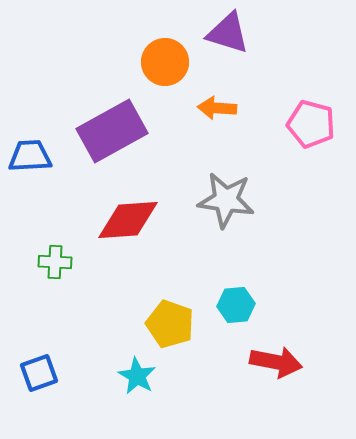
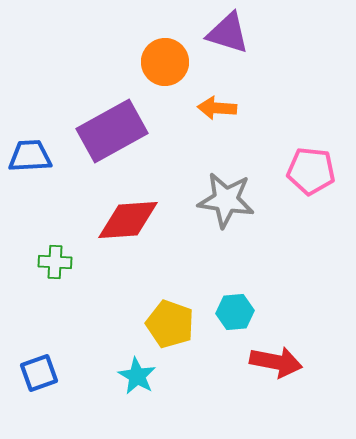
pink pentagon: moved 47 px down; rotated 9 degrees counterclockwise
cyan hexagon: moved 1 px left, 7 px down
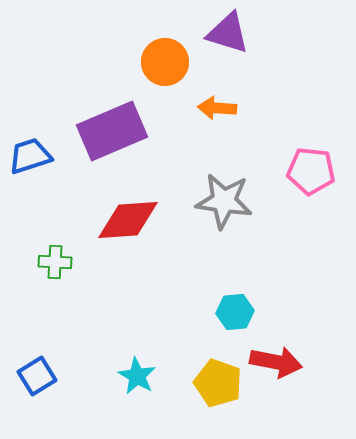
purple rectangle: rotated 6 degrees clockwise
blue trapezoid: rotated 15 degrees counterclockwise
gray star: moved 2 px left, 1 px down
yellow pentagon: moved 48 px right, 59 px down
blue square: moved 2 px left, 3 px down; rotated 12 degrees counterclockwise
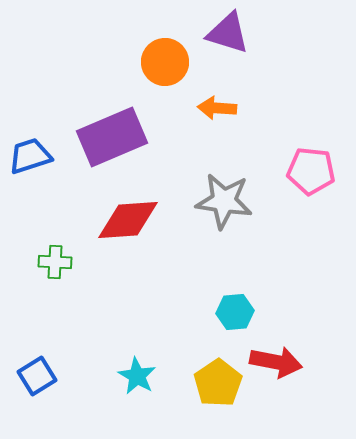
purple rectangle: moved 6 px down
yellow pentagon: rotated 18 degrees clockwise
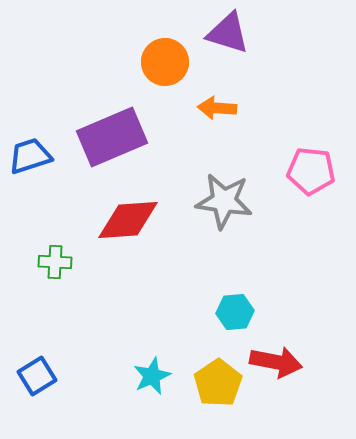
cyan star: moved 15 px right; rotated 18 degrees clockwise
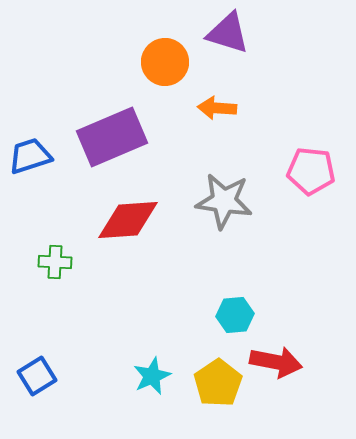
cyan hexagon: moved 3 px down
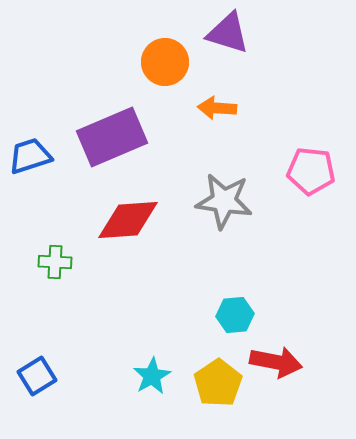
cyan star: rotated 6 degrees counterclockwise
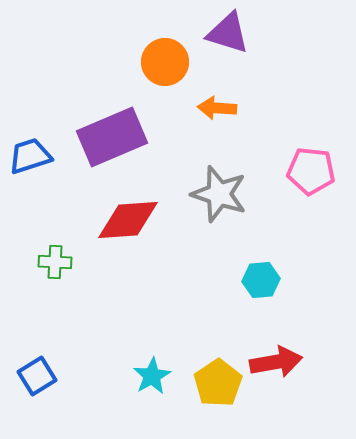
gray star: moved 5 px left, 7 px up; rotated 10 degrees clockwise
cyan hexagon: moved 26 px right, 35 px up
red arrow: rotated 21 degrees counterclockwise
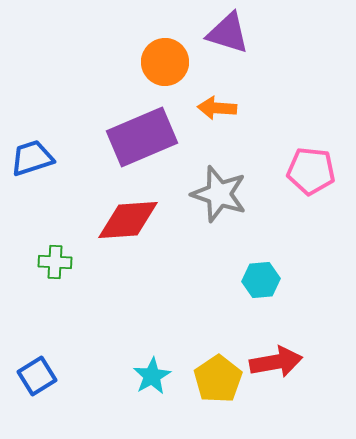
purple rectangle: moved 30 px right
blue trapezoid: moved 2 px right, 2 px down
yellow pentagon: moved 4 px up
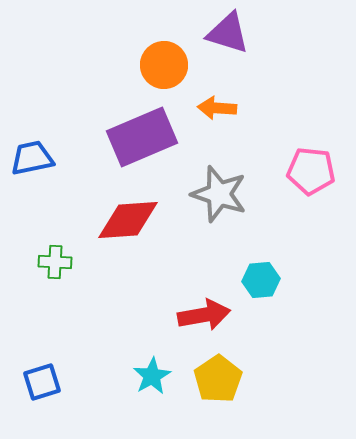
orange circle: moved 1 px left, 3 px down
blue trapezoid: rotated 6 degrees clockwise
red arrow: moved 72 px left, 47 px up
blue square: moved 5 px right, 6 px down; rotated 15 degrees clockwise
